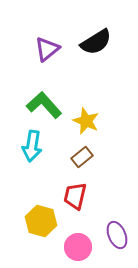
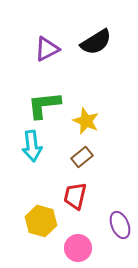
purple triangle: rotated 12 degrees clockwise
green L-shape: rotated 54 degrees counterclockwise
cyan arrow: rotated 16 degrees counterclockwise
purple ellipse: moved 3 px right, 10 px up
pink circle: moved 1 px down
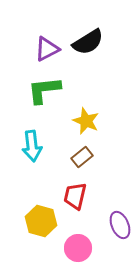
black semicircle: moved 8 px left
green L-shape: moved 15 px up
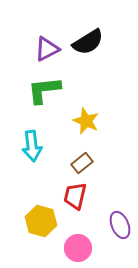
brown rectangle: moved 6 px down
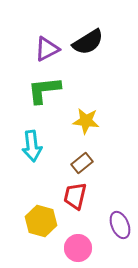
yellow star: rotated 16 degrees counterclockwise
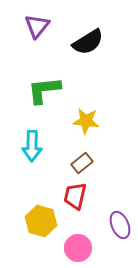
purple triangle: moved 10 px left, 23 px up; rotated 24 degrees counterclockwise
cyan arrow: rotated 8 degrees clockwise
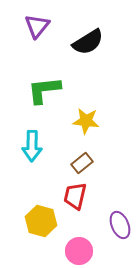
pink circle: moved 1 px right, 3 px down
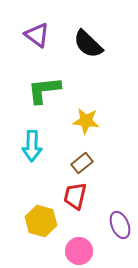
purple triangle: moved 9 px down; rotated 32 degrees counterclockwise
black semicircle: moved 2 px down; rotated 76 degrees clockwise
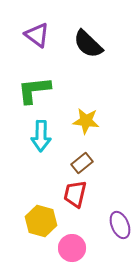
green L-shape: moved 10 px left
cyan arrow: moved 9 px right, 10 px up
red trapezoid: moved 2 px up
pink circle: moved 7 px left, 3 px up
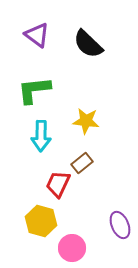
red trapezoid: moved 17 px left, 10 px up; rotated 12 degrees clockwise
